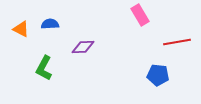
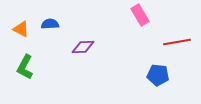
green L-shape: moved 19 px left, 1 px up
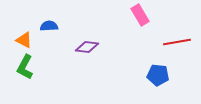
blue semicircle: moved 1 px left, 2 px down
orange triangle: moved 3 px right, 11 px down
purple diamond: moved 4 px right; rotated 10 degrees clockwise
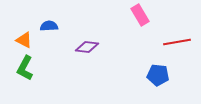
green L-shape: moved 1 px down
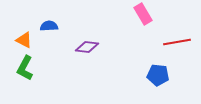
pink rectangle: moved 3 px right, 1 px up
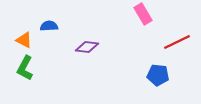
red line: rotated 16 degrees counterclockwise
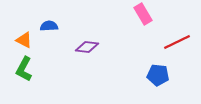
green L-shape: moved 1 px left, 1 px down
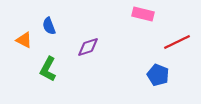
pink rectangle: rotated 45 degrees counterclockwise
blue semicircle: rotated 108 degrees counterclockwise
purple diamond: moved 1 px right; rotated 25 degrees counterclockwise
green L-shape: moved 24 px right
blue pentagon: rotated 15 degrees clockwise
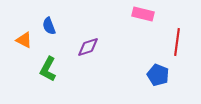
red line: rotated 56 degrees counterclockwise
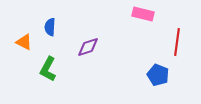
blue semicircle: moved 1 px right, 1 px down; rotated 24 degrees clockwise
orange triangle: moved 2 px down
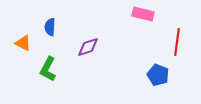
orange triangle: moved 1 px left, 1 px down
